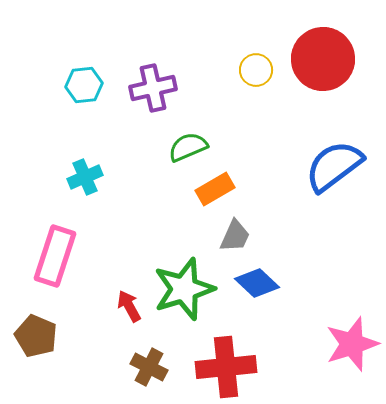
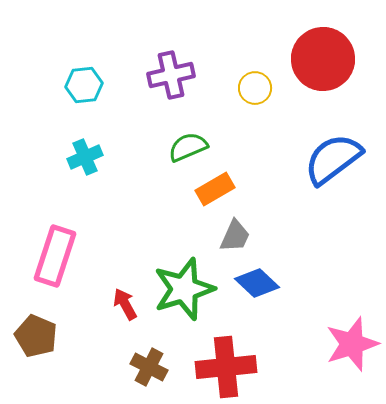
yellow circle: moved 1 px left, 18 px down
purple cross: moved 18 px right, 13 px up
blue semicircle: moved 1 px left, 7 px up
cyan cross: moved 20 px up
red arrow: moved 4 px left, 2 px up
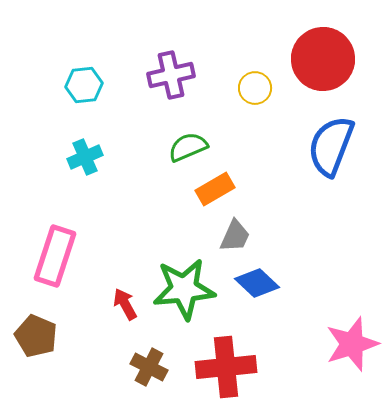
blue semicircle: moved 2 px left, 13 px up; rotated 32 degrees counterclockwise
green star: rotated 12 degrees clockwise
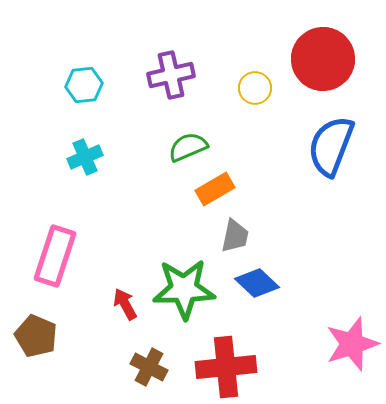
gray trapezoid: rotated 12 degrees counterclockwise
green star: rotated 4 degrees clockwise
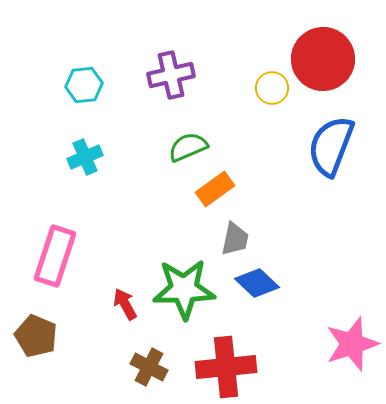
yellow circle: moved 17 px right
orange rectangle: rotated 6 degrees counterclockwise
gray trapezoid: moved 3 px down
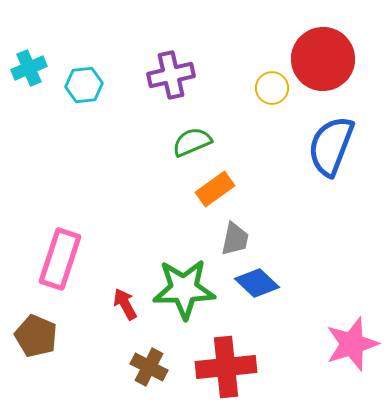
green semicircle: moved 4 px right, 5 px up
cyan cross: moved 56 px left, 89 px up
pink rectangle: moved 5 px right, 3 px down
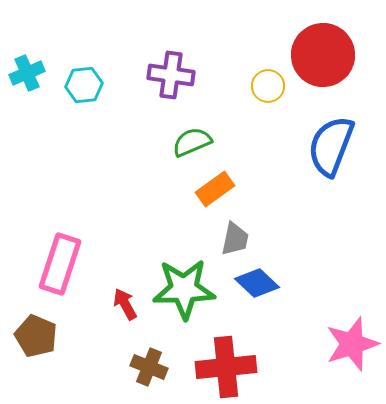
red circle: moved 4 px up
cyan cross: moved 2 px left, 5 px down
purple cross: rotated 21 degrees clockwise
yellow circle: moved 4 px left, 2 px up
pink rectangle: moved 5 px down
brown cross: rotated 6 degrees counterclockwise
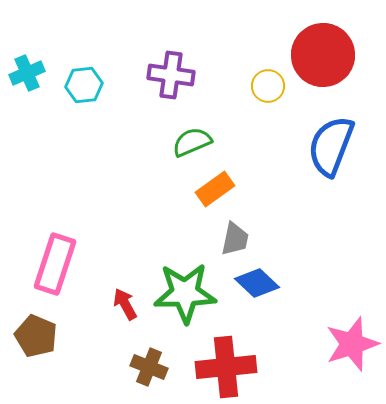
pink rectangle: moved 5 px left
green star: moved 1 px right, 4 px down
